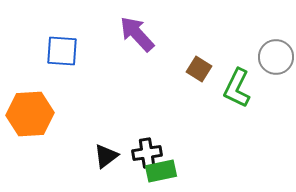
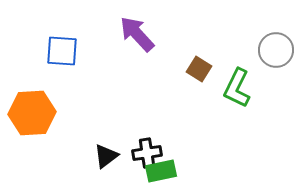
gray circle: moved 7 px up
orange hexagon: moved 2 px right, 1 px up
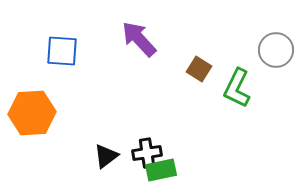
purple arrow: moved 2 px right, 5 px down
green rectangle: moved 1 px up
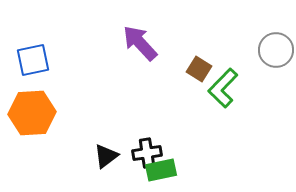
purple arrow: moved 1 px right, 4 px down
blue square: moved 29 px left, 9 px down; rotated 16 degrees counterclockwise
green L-shape: moved 14 px left; rotated 18 degrees clockwise
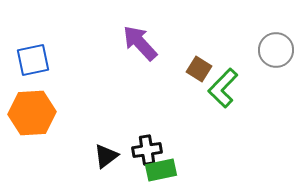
black cross: moved 3 px up
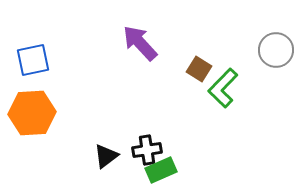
green rectangle: rotated 12 degrees counterclockwise
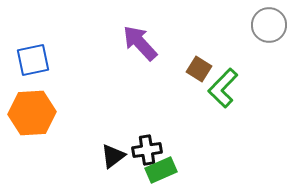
gray circle: moved 7 px left, 25 px up
black triangle: moved 7 px right
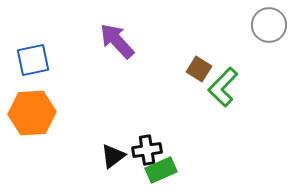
purple arrow: moved 23 px left, 2 px up
green L-shape: moved 1 px up
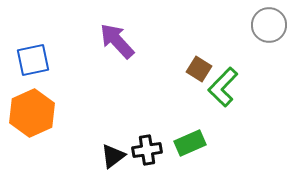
orange hexagon: rotated 21 degrees counterclockwise
green rectangle: moved 29 px right, 27 px up
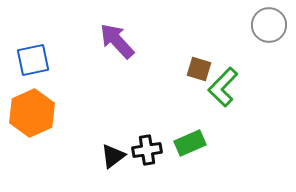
brown square: rotated 15 degrees counterclockwise
